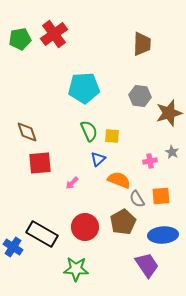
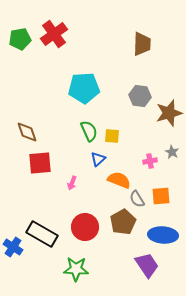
pink arrow: rotated 24 degrees counterclockwise
blue ellipse: rotated 8 degrees clockwise
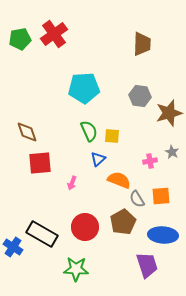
purple trapezoid: rotated 16 degrees clockwise
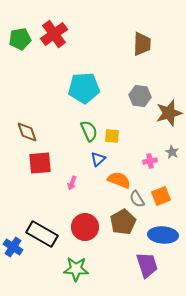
orange square: rotated 18 degrees counterclockwise
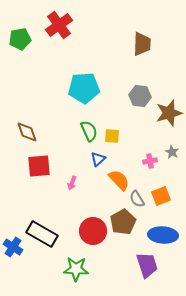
red cross: moved 5 px right, 9 px up
red square: moved 1 px left, 3 px down
orange semicircle: rotated 25 degrees clockwise
red circle: moved 8 px right, 4 px down
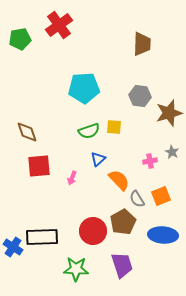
green semicircle: rotated 95 degrees clockwise
yellow square: moved 2 px right, 9 px up
pink arrow: moved 5 px up
black rectangle: moved 3 px down; rotated 32 degrees counterclockwise
purple trapezoid: moved 25 px left
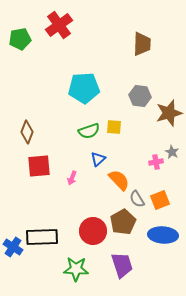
brown diamond: rotated 40 degrees clockwise
pink cross: moved 6 px right, 1 px down
orange square: moved 1 px left, 4 px down
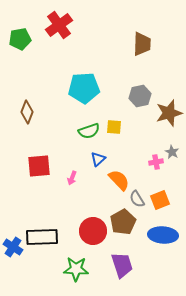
gray hexagon: rotated 20 degrees counterclockwise
brown diamond: moved 20 px up
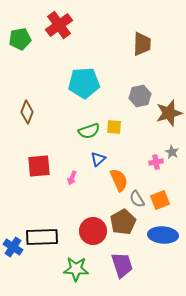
cyan pentagon: moved 5 px up
orange semicircle: rotated 20 degrees clockwise
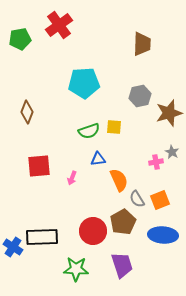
blue triangle: rotated 35 degrees clockwise
